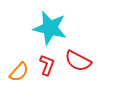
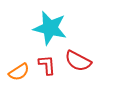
red L-shape: rotated 25 degrees counterclockwise
orange semicircle: rotated 15 degrees clockwise
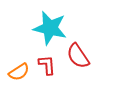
red semicircle: moved 5 px up; rotated 28 degrees clockwise
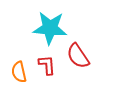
cyan star: rotated 8 degrees counterclockwise
orange semicircle: rotated 110 degrees clockwise
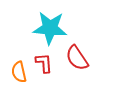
red semicircle: moved 1 px left, 2 px down
red L-shape: moved 3 px left, 2 px up
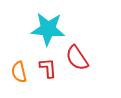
cyan star: moved 2 px left, 1 px down
red L-shape: moved 4 px right, 5 px down
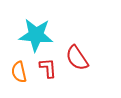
cyan star: moved 12 px left, 6 px down
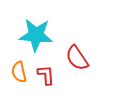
red L-shape: moved 2 px left, 7 px down
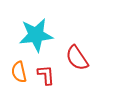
cyan star: rotated 12 degrees counterclockwise
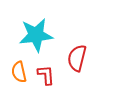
red semicircle: rotated 48 degrees clockwise
